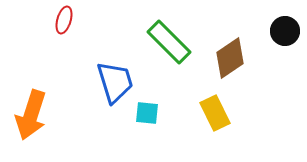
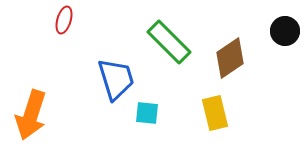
blue trapezoid: moved 1 px right, 3 px up
yellow rectangle: rotated 12 degrees clockwise
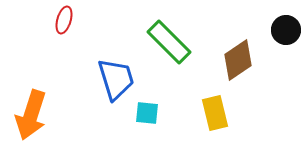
black circle: moved 1 px right, 1 px up
brown diamond: moved 8 px right, 2 px down
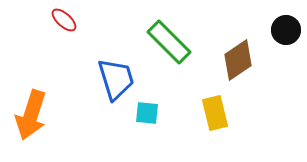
red ellipse: rotated 64 degrees counterclockwise
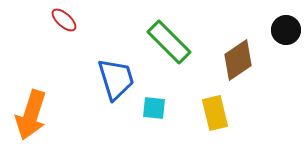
cyan square: moved 7 px right, 5 px up
